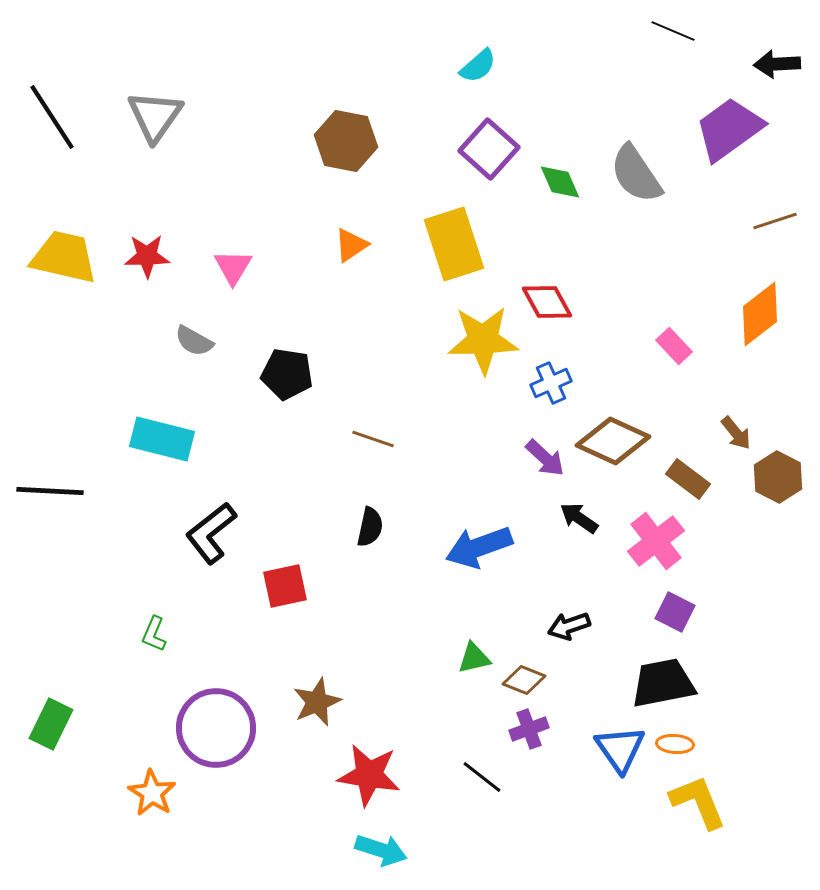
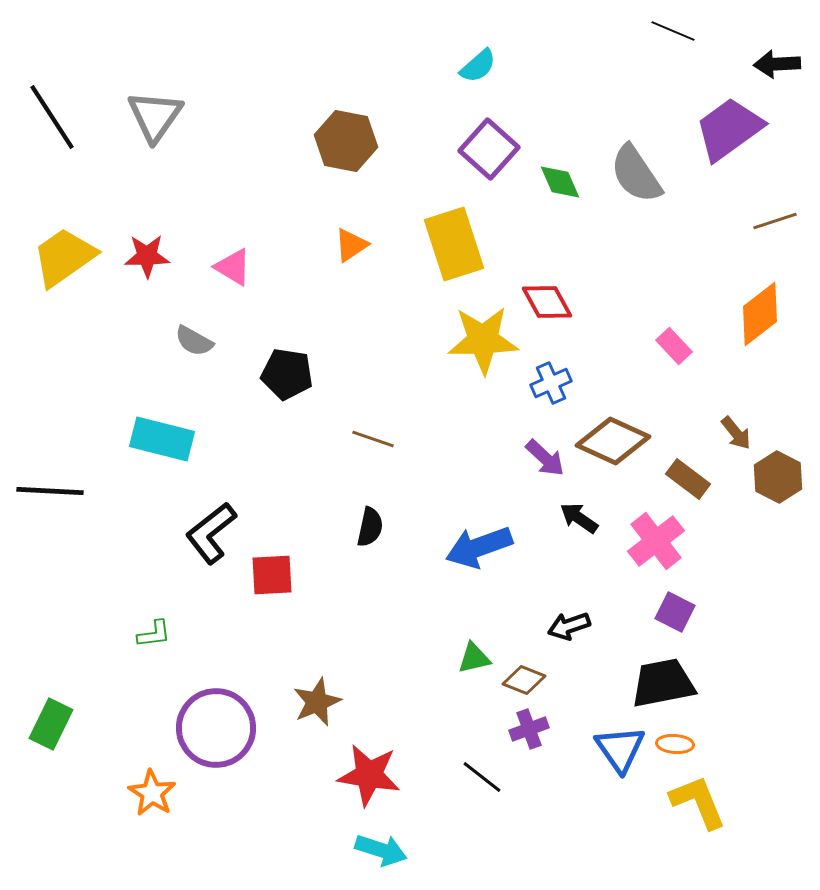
yellow trapezoid at (64, 257): rotated 48 degrees counterclockwise
pink triangle at (233, 267): rotated 30 degrees counterclockwise
red square at (285, 586): moved 13 px left, 11 px up; rotated 9 degrees clockwise
green L-shape at (154, 634): rotated 120 degrees counterclockwise
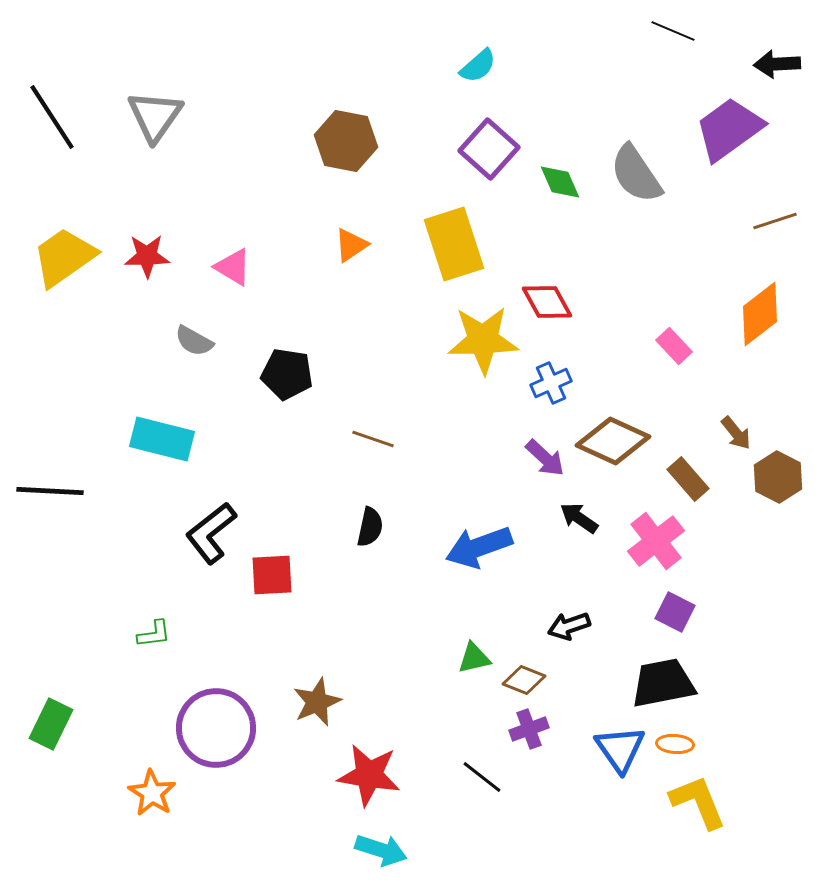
brown rectangle at (688, 479): rotated 12 degrees clockwise
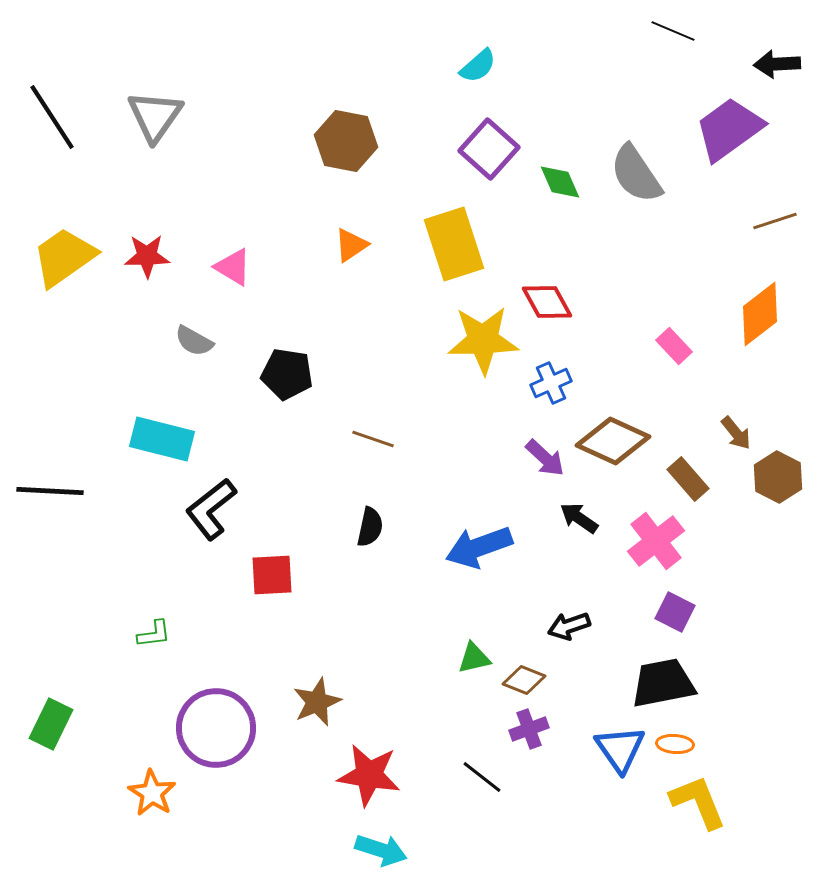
black L-shape at (211, 533): moved 24 px up
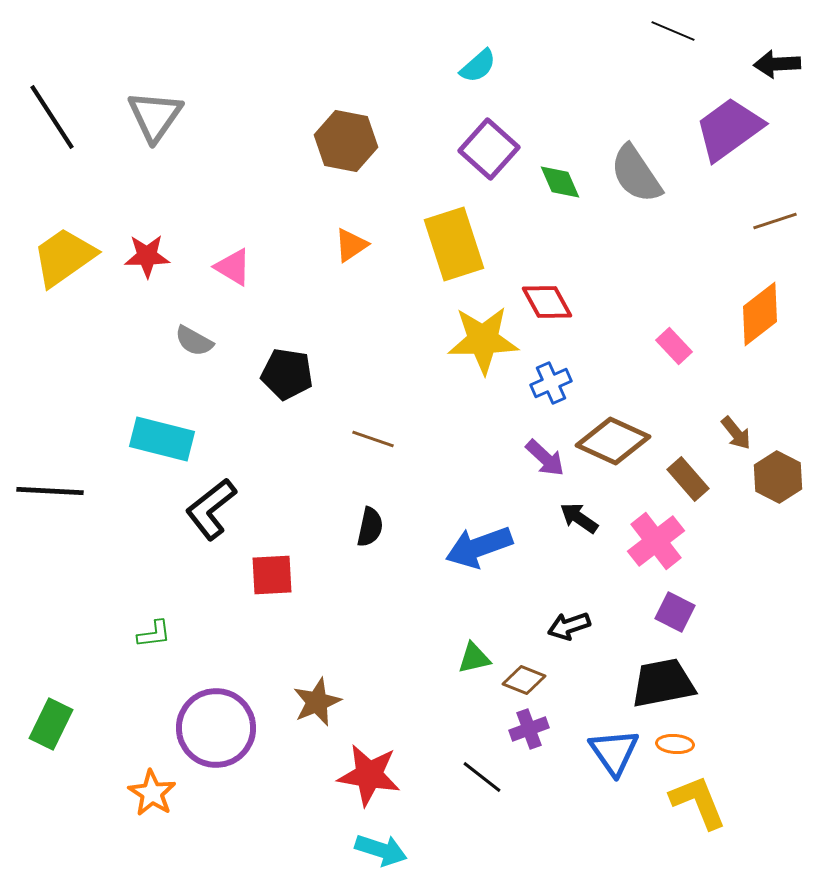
blue triangle at (620, 749): moved 6 px left, 3 px down
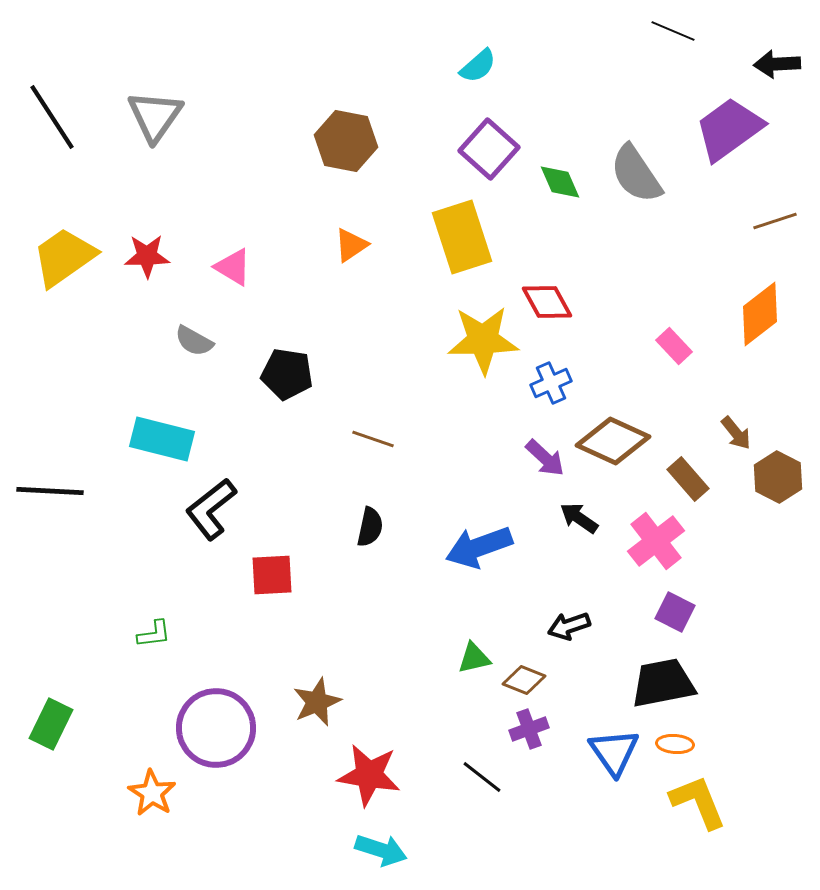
yellow rectangle at (454, 244): moved 8 px right, 7 px up
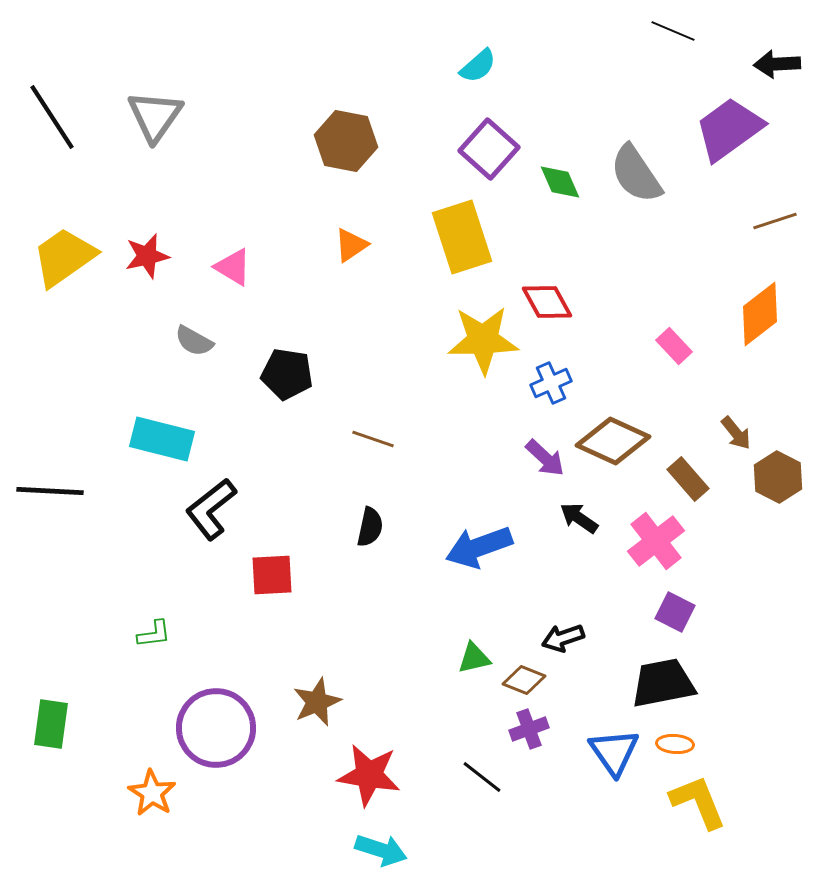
red star at (147, 256): rotated 12 degrees counterclockwise
black arrow at (569, 626): moved 6 px left, 12 px down
green rectangle at (51, 724): rotated 18 degrees counterclockwise
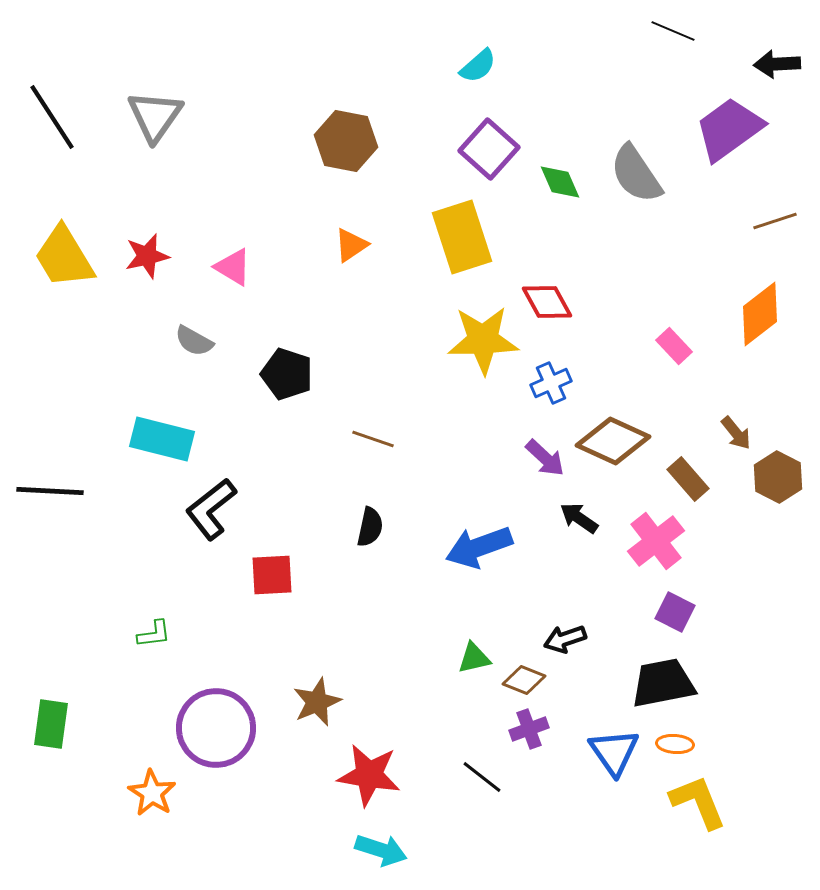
yellow trapezoid at (64, 257): rotated 86 degrees counterclockwise
black pentagon at (287, 374): rotated 9 degrees clockwise
black arrow at (563, 638): moved 2 px right, 1 px down
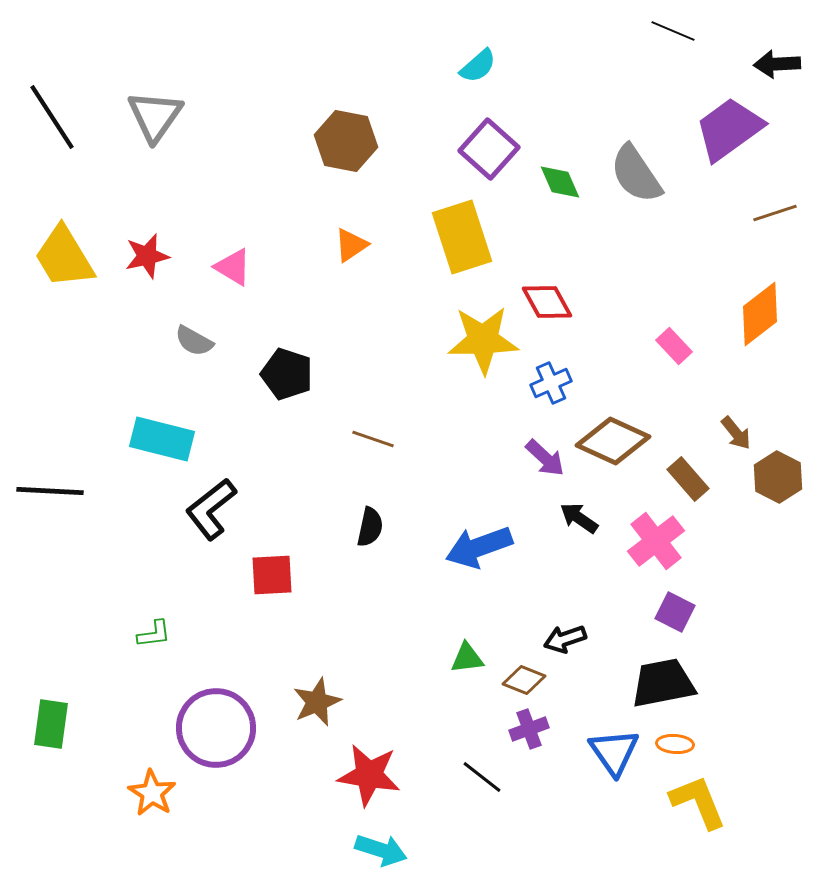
brown line at (775, 221): moved 8 px up
green triangle at (474, 658): moved 7 px left; rotated 6 degrees clockwise
